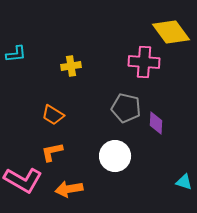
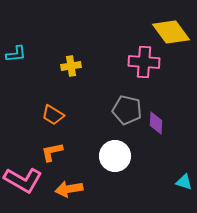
gray pentagon: moved 1 px right, 2 px down
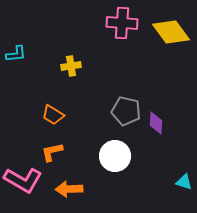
pink cross: moved 22 px left, 39 px up
gray pentagon: moved 1 px left, 1 px down
orange arrow: rotated 8 degrees clockwise
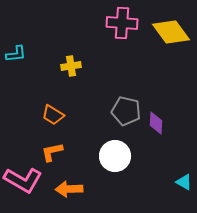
cyan triangle: rotated 12 degrees clockwise
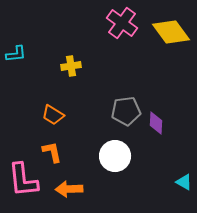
pink cross: rotated 32 degrees clockwise
gray pentagon: rotated 20 degrees counterclockwise
orange L-shape: rotated 90 degrees clockwise
pink L-shape: rotated 54 degrees clockwise
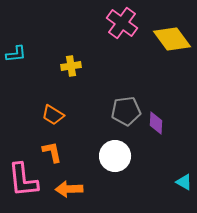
yellow diamond: moved 1 px right, 7 px down
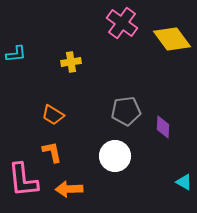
yellow cross: moved 4 px up
purple diamond: moved 7 px right, 4 px down
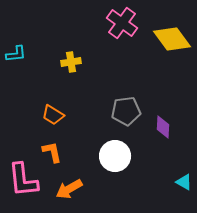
orange arrow: rotated 28 degrees counterclockwise
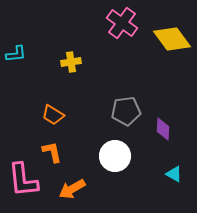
purple diamond: moved 2 px down
cyan triangle: moved 10 px left, 8 px up
orange arrow: moved 3 px right
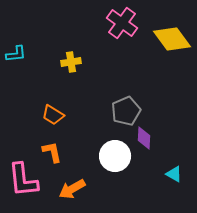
gray pentagon: rotated 16 degrees counterclockwise
purple diamond: moved 19 px left, 9 px down
